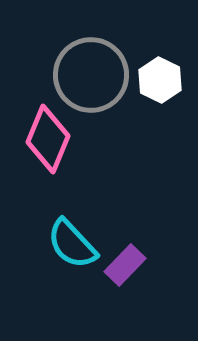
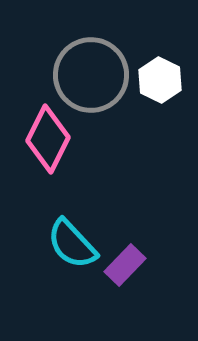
pink diamond: rotated 4 degrees clockwise
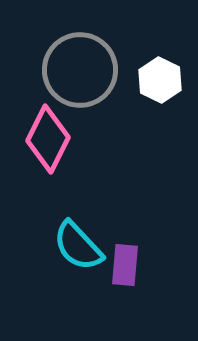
gray circle: moved 11 px left, 5 px up
cyan semicircle: moved 6 px right, 2 px down
purple rectangle: rotated 39 degrees counterclockwise
